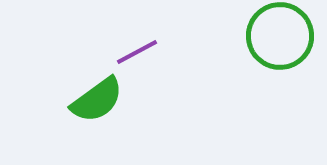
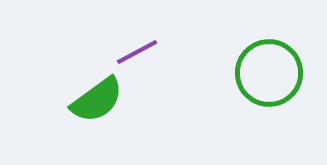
green circle: moved 11 px left, 37 px down
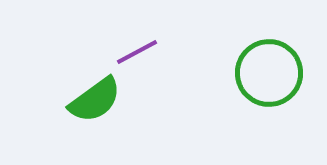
green semicircle: moved 2 px left
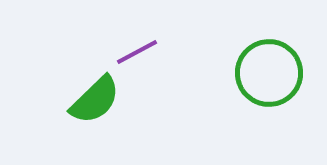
green semicircle: rotated 8 degrees counterclockwise
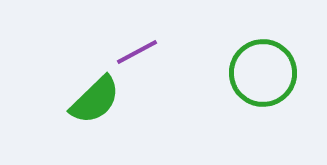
green circle: moved 6 px left
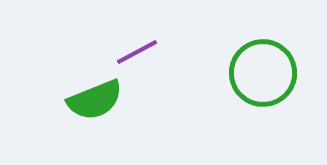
green semicircle: rotated 22 degrees clockwise
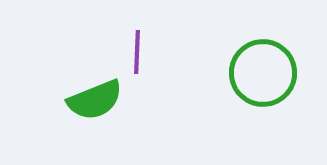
purple line: rotated 60 degrees counterclockwise
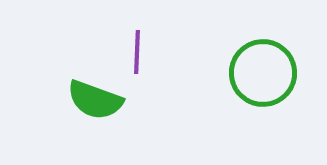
green semicircle: rotated 42 degrees clockwise
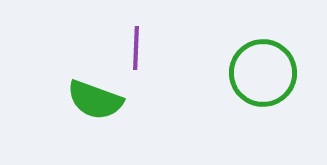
purple line: moved 1 px left, 4 px up
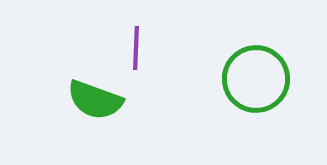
green circle: moved 7 px left, 6 px down
